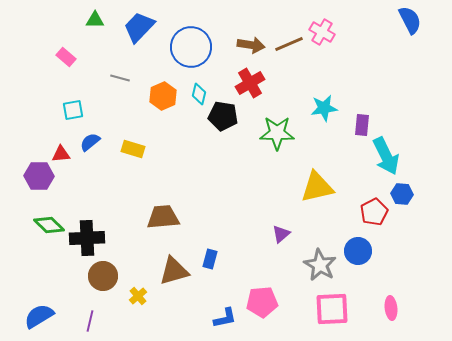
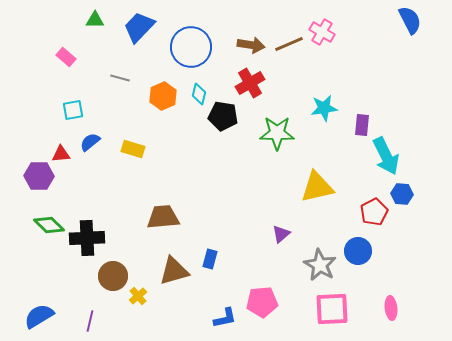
brown circle at (103, 276): moved 10 px right
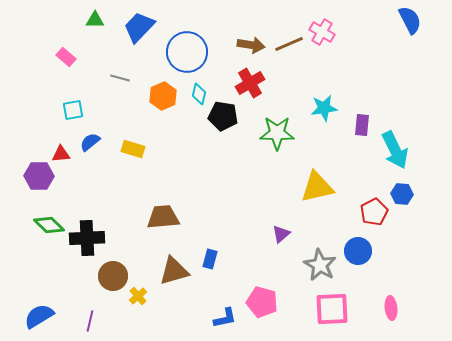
blue circle at (191, 47): moved 4 px left, 5 px down
cyan arrow at (386, 156): moved 9 px right, 6 px up
pink pentagon at (262, 302): rotated 20 degrees clockwise
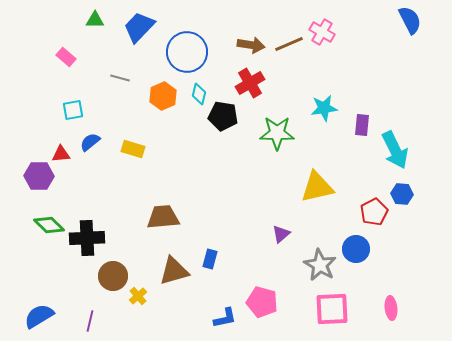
blue circle at (358, 251): moved 2 px left, 2 px up
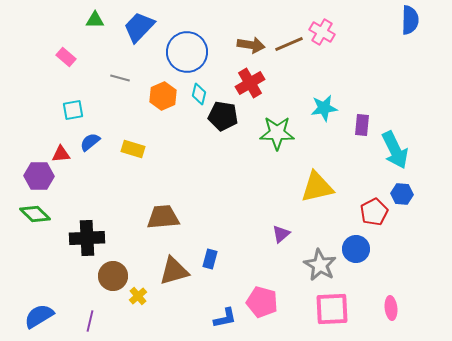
blue semicircle at (410, 20): rotated 28 degrees clockwise
green diamond at (49, 225): moved 14 px left, 11 px up
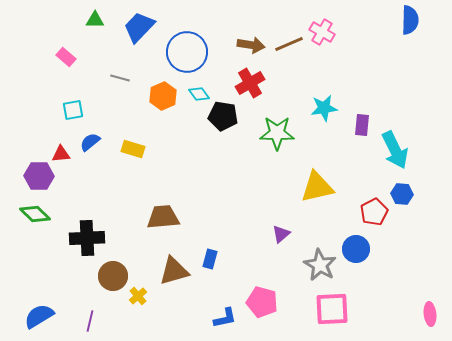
cyan diamond at (199, 94): rotated 50 degrees counterclockwise
pink ellipse at (391, 308): moved 39 px right, 6 px down
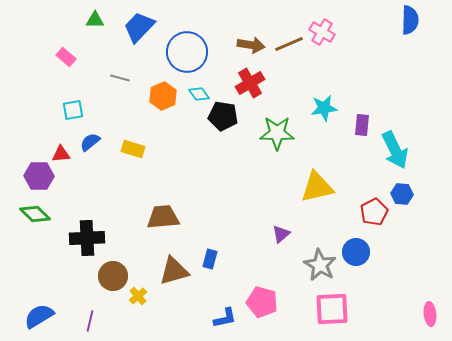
blue circle at (356, 249): moved 3 px down
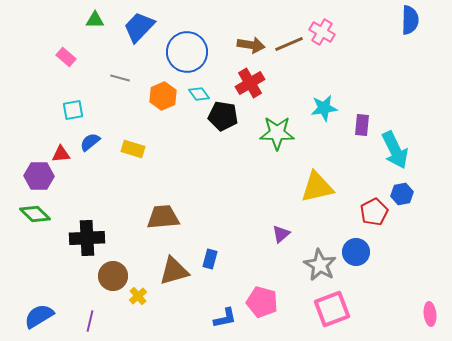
blue hexagon at (402, 194): rotated 15 degrees counterclockwise
pink square at (332, 309): rotated 18 degrees counterclockwise
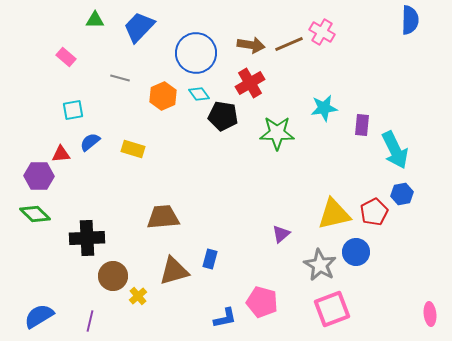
blue circle at (187, 52): moved 9 px right, 1 px down
yellow triangle at (317, 187): moved 17 px right, 27 px down
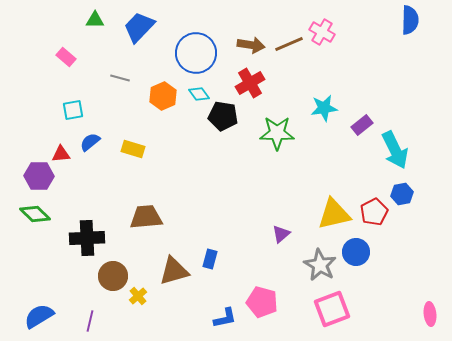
purple rectangle at (362, 125): rotated 45 degrees clockwise
brown trapezoid at (163, 217): moved 17 px left
